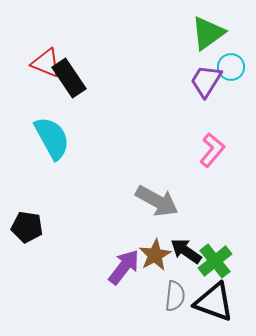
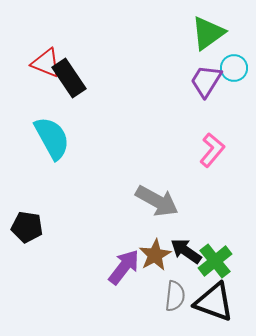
cyan circle: moved 3 px right, 1 px down
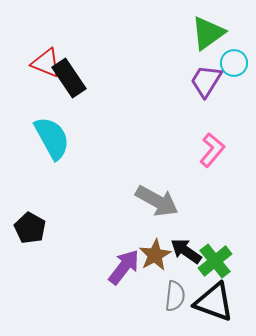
cyan circle: moved 5 px up
black pentagon: moved 3 px right, 1 px down; rotated 20 degrees clockwise
